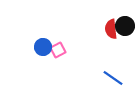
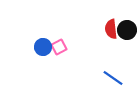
black circle: moved 2 px right, 4 px down
pink square: moved 1 px right, 3 px up
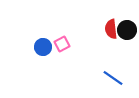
pink square: moved 3 px right, 3 px up
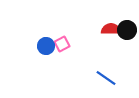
red semicircle: rotated 96 degrees clockwise
blue circle: moved 3 px right, 1 px up
blue line: moved 7 px left
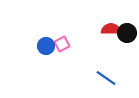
black circle: moved 3 px down
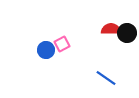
blue circle: moved 4 px down
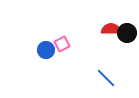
blue line: rotated 10 degrees clockwise
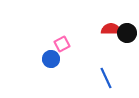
blue circle: moved 5 px right, 9 px down
blue line: rotated 20 degrees clockwise
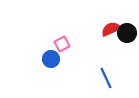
red semicircle: rotated 24 degrees counterclockwise
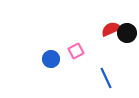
pink square: moved 14 px right, 7 px down
